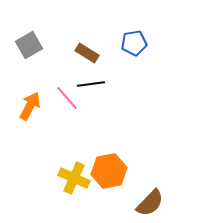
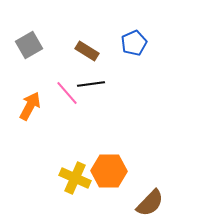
blue pentagon: rotated 15 degrees counterclockwise
brown rectangle: moved 2 px up
pink line: moved 5 px up
orange hexagon: rotated 12 degrees clockwise
yellow cross: moved 1 px right
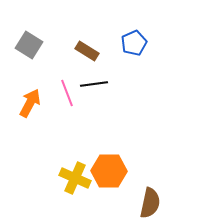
gray square: rotated 28 degrees counterclockwise
black line: moved 3 px right
pink line: rotated 20 degrees clockwise
orange arrow: moved 3 px up
brown semicircle: rotated 32 degrees counterclockwise
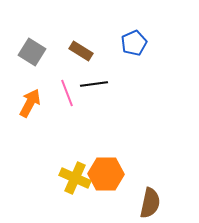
gray square: moved 3 px right, 7 px down
brown rectangle: moved 6 px left
orange hexagon: moved 3 px left, 3 px down
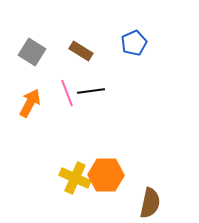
black line: moved 3 px left, 7 px down
orange hexagon: moved 1 px down
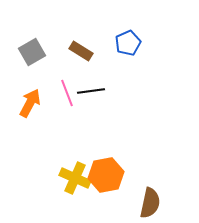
blue pentagon: moved 6 px left
gray square: rotated 28 degrees clockwise
orange hexagon: rotated 12 degrees counterclockwise
